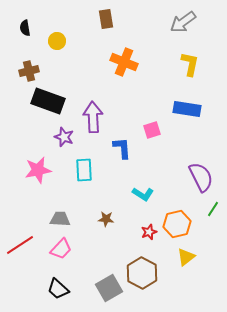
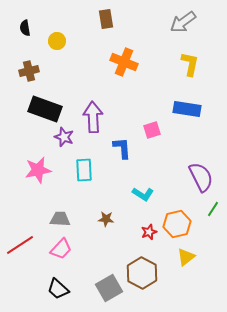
black rectangle: moved 3 px left, 8 px down
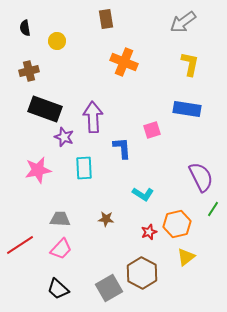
cyan rectangle: moved 2 px up
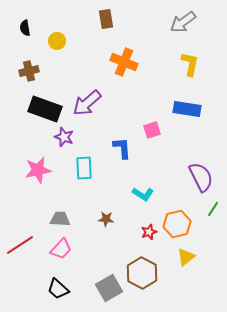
purple arrow: moved 6 px left, 14 px up; rotated 128 degrees counterclockwise
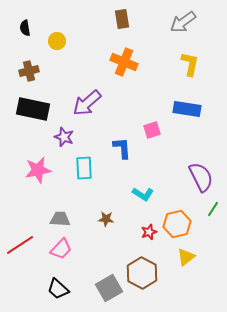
brown rectangle: moved 16 px right
black rectangle: moved 12 px left; rotated 8 degrees counterclockwise
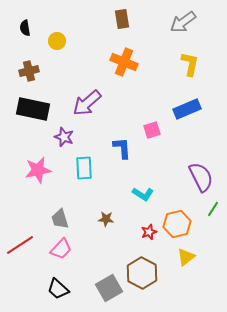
blue rectangle: rotated 32 degrees counterclockwise
gray trapezoid: rotated 110 degrees counterclockwise
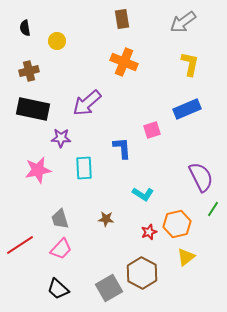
purple star: moved 3 px left, 1 px down; rotated 18 degrees counterclockwise
